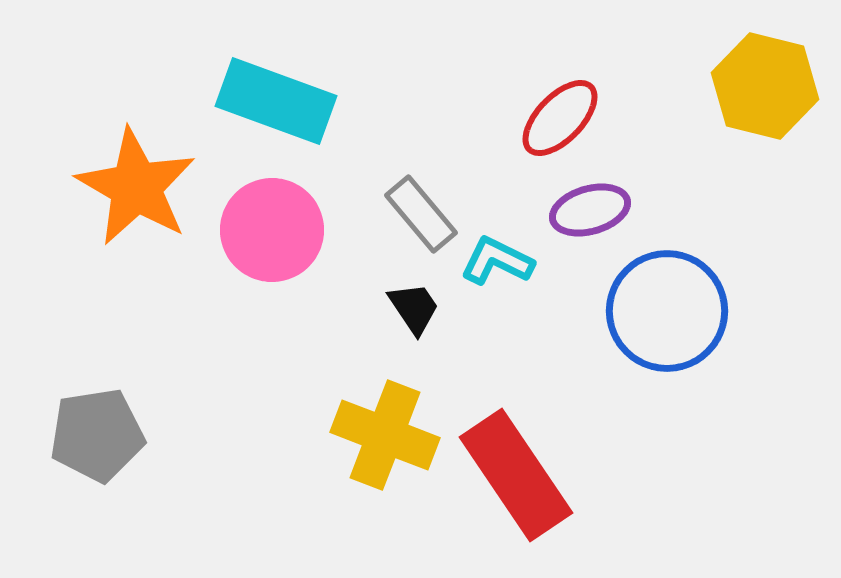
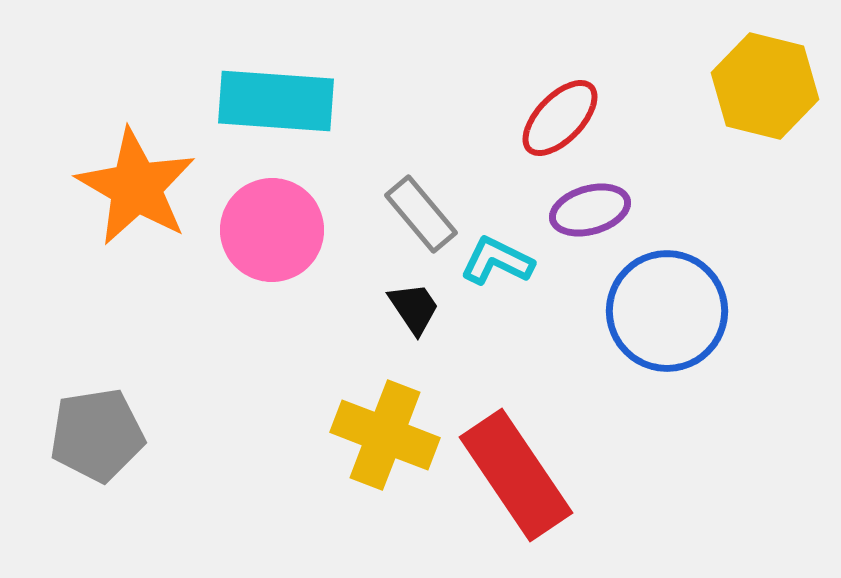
cyan rectangle: rotated 16 degrees counterclockwise
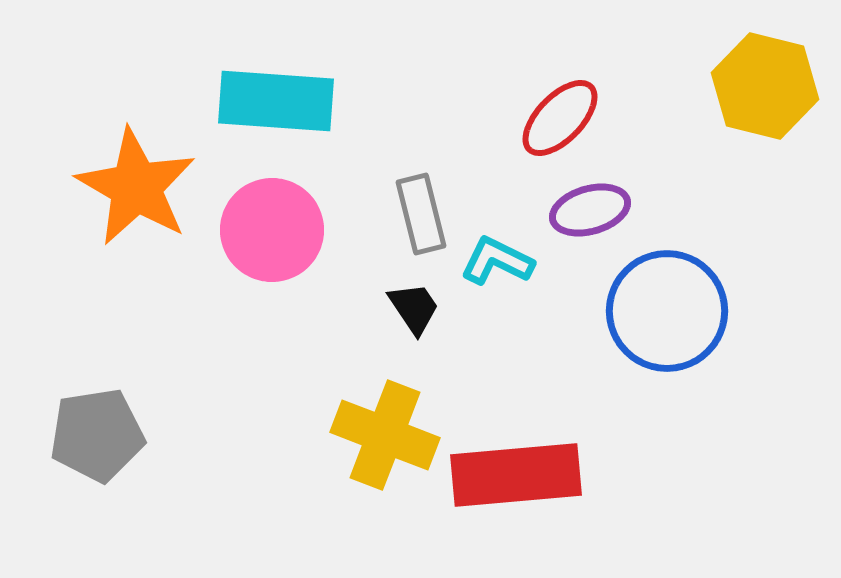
gray rectangle: rotated 26 degrees clockwise
red rectangle: rotated 61 degrees counterclockwise
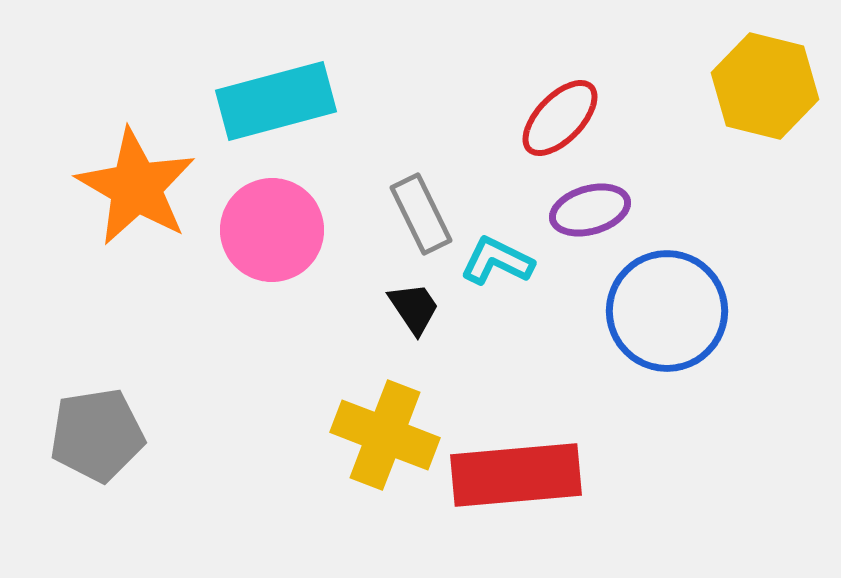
cyan rectangle: rotated 19 degrees counterclockwise
gray rectangle: rotated 12 degrees counterclockwise
